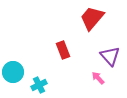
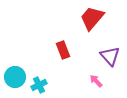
cyan circle: moved 2 px right, 5 px down
pink arrow: moved 2 px left, 3 px down
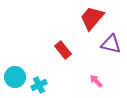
red rectangle: rotated 18 degrees counterclockwise
purple triangle: moved 1 px right, 12 px up; rotated 35 degrees counterclockwise
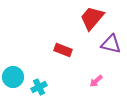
red rectangle: rotated 30 degrees counterclockwise
cyan circle: moved 2 px left
pink arrow: rotated 88 degrees counterclockwise
cyan cross: moved 2 px down
